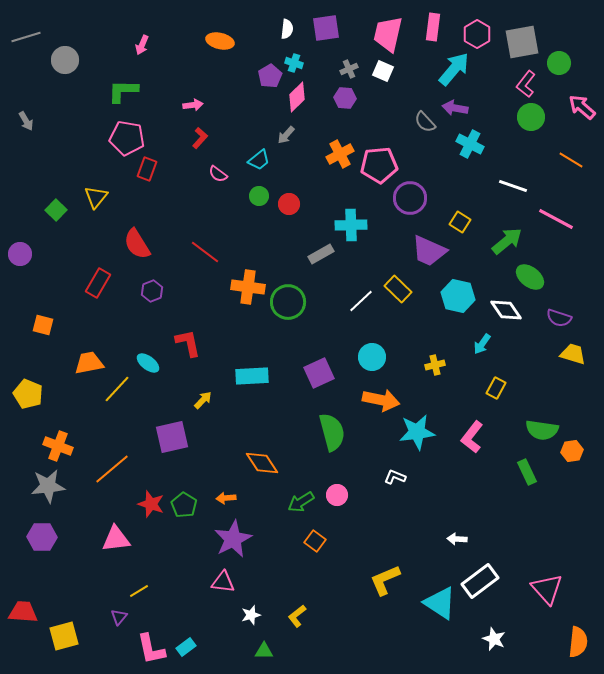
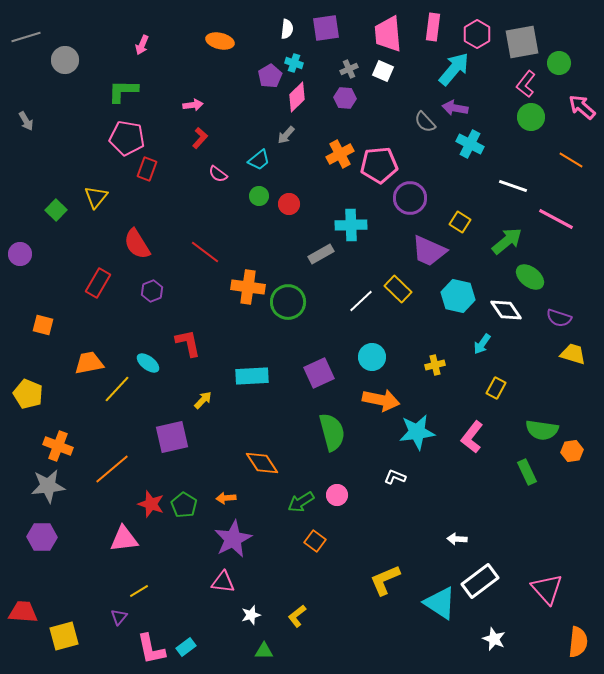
pink trapezoid at (388, 34): rotated 18 degrees counterclockwise
pink triangle at (116, 539): moved 8 px right
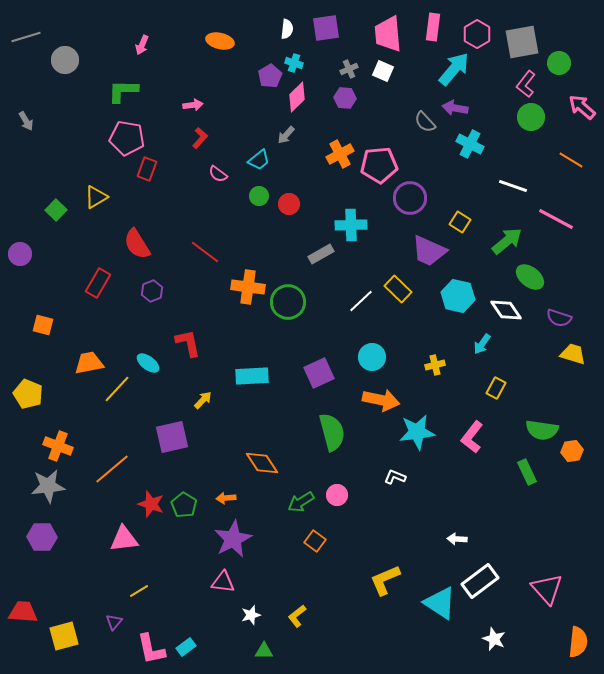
yellow triangle at (96, 197): rotated 20 degrees clockwise
purple triangle at (119, 617): moved 5 px left, 5 px down
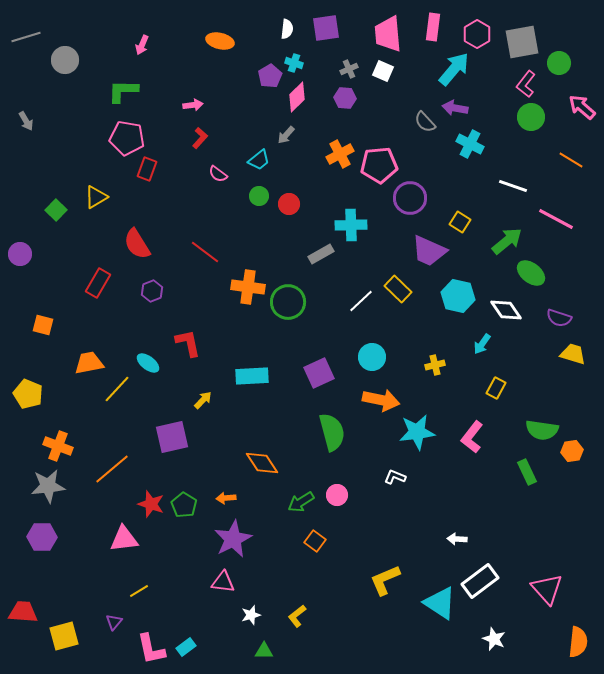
green ellipse at (530, 277): moved 1 px right, 4 px up
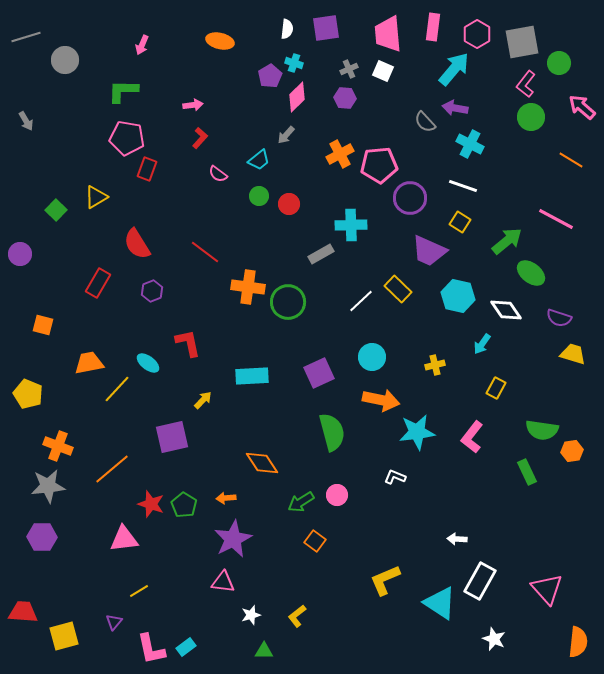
white line at (513, 186): moved 50 px left
white rectangle at (480, 581): rotated 24 degrees counterclockwise
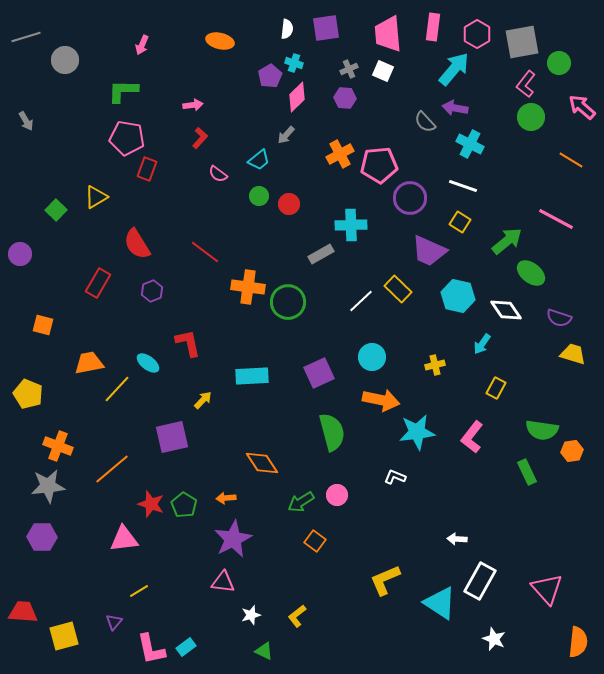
green triangle at (264, 651): rotated 24 degrees clockwise
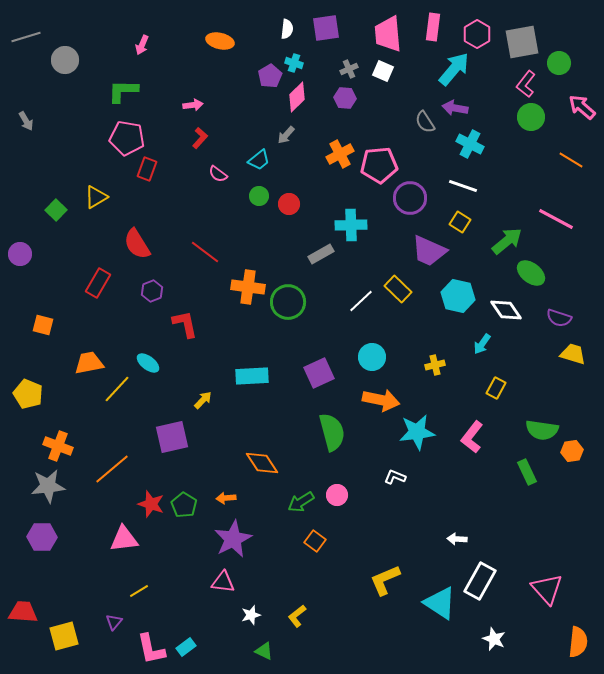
gray semicircle at (425, 122): rotated 10 degrees clockwise
red L-shape at (188, 343): moved 3 px left, 19 px up
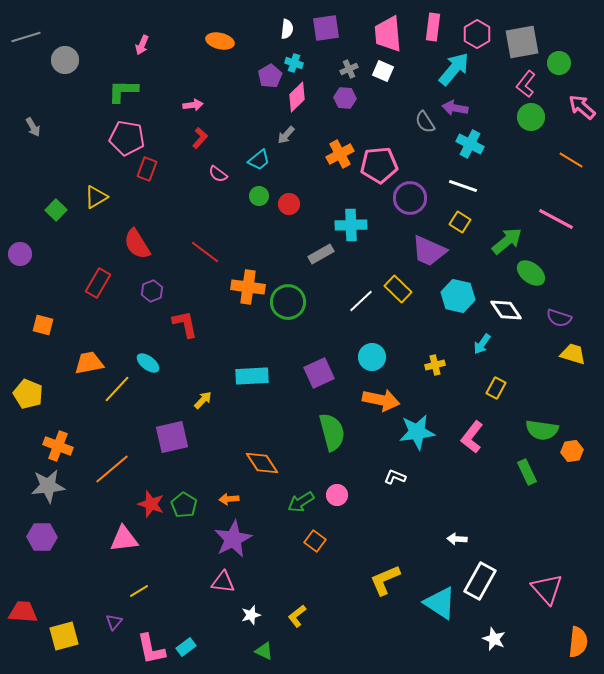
gray arrow at (26, 121): moved 7 px right, 6 px down
orange arrow at (226, 498): moved 3 px right, 1 px down
